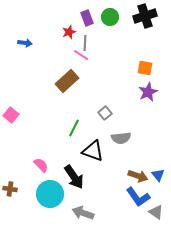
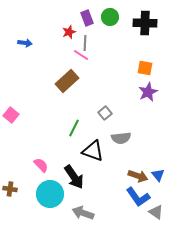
black cross: moved 7 px down; rotated 20 degrees clockwise
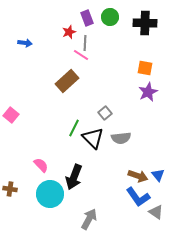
black triangle: moved 13 px up; rotated 25 degrees clockwise
black arrow: rotated 55 degrees clockwise
gray arrow: moved 6 px right, 6 px down; rotated 100 degrees clockwise
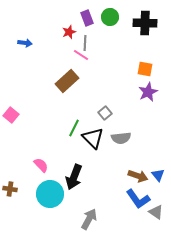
orange square: moved 1 px down
blue L-shape: moved 2 px down
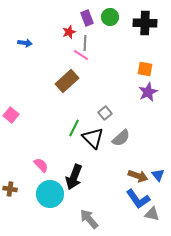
gray semicircle: rotated 36 degrees counterclockwise
gray triangle: moved 4 px left, 2 px down; rotated 21 degrees counterclockwise
gray arrow: rotated 70 degrees counterclockwise
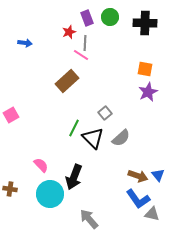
pink square: rotated 21 degrees clockwise
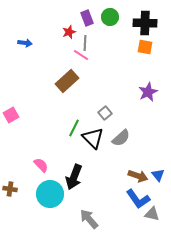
orange square: moved 22 px up
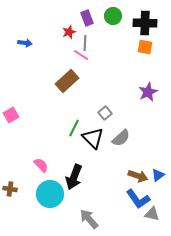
green circle: moved 3 px right, 1 px up
blue triangle: rotated 32 degrees clockwise
